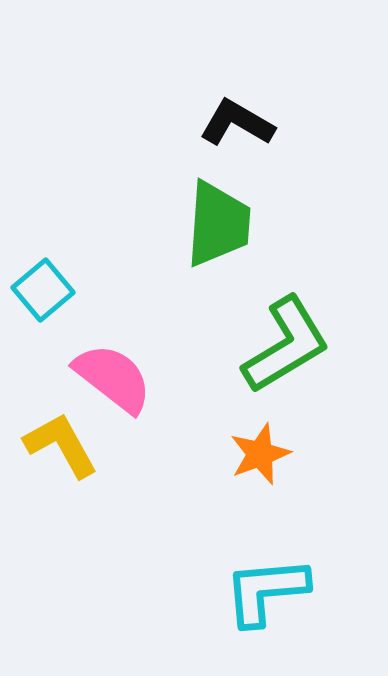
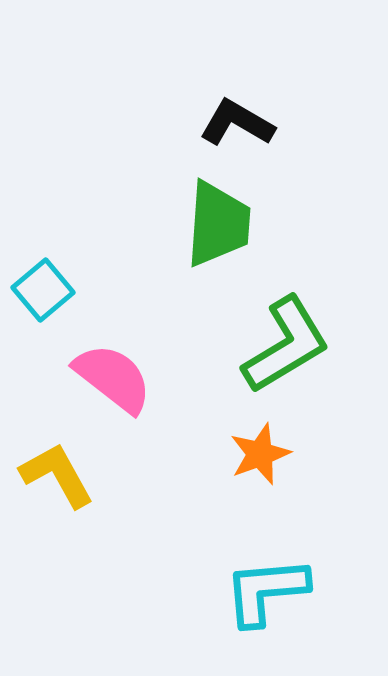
yellow L-shape: moved 4 px left, 30 px down
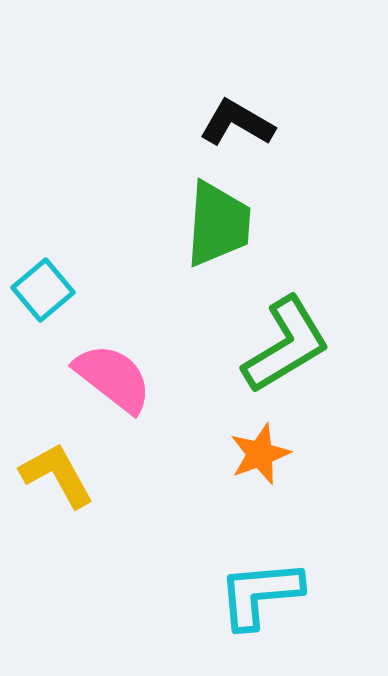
cyan L-shape: moved 6 px left, 3 px down
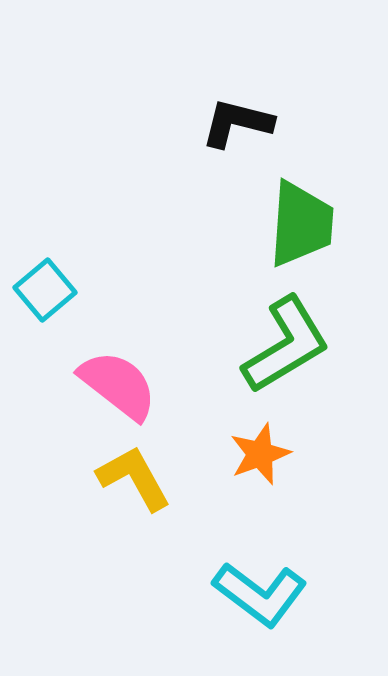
black L-shape: rotated 16 degrees counterclockwise
green trapezoid: moved 83 px right
cyan square: moved 2 px right
pink semicircle: moved 5 px right, 7 px down
yellow L-shape: moved 77 px right, 3 px down
cyan L-shape: rotated 138 degrees counterclockwise
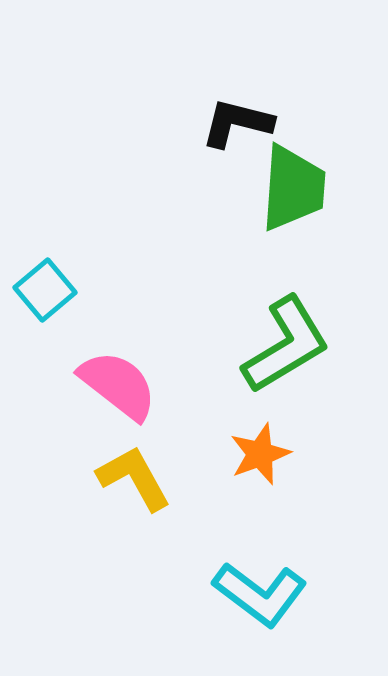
green trapezoid: moved 8 px left, 36 px up
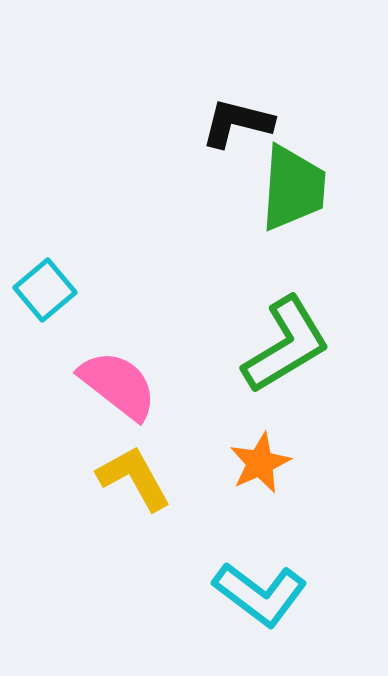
orange star: moved 9 px down; rotated 4 degrees counterclockwise
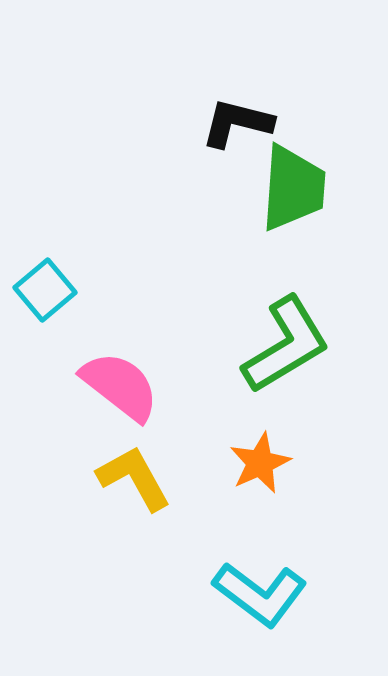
pink semicircle: moved 2 px right, 1 px down
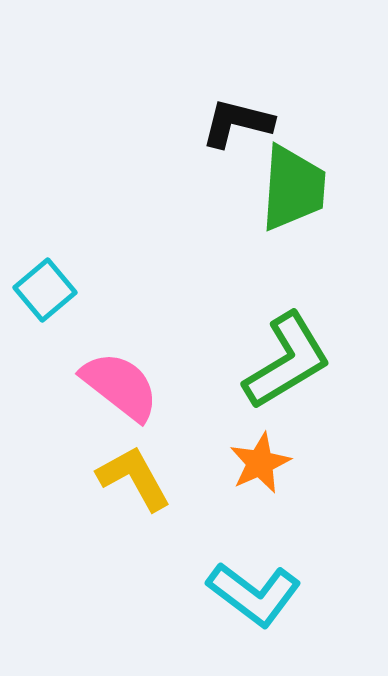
green L-shape: moved 1 px right, 16 px down
cyan L-shape: moved 6 px left
